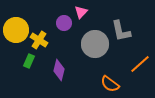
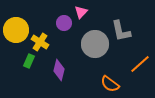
yellow cross: moved 1 px right, 2 px down
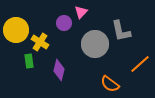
green rectangle: rotated 32 degrees counterclockwise
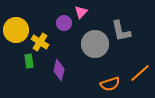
orange line: moved 9 px down
orange semicircle: rotated 54 degrees counterclockwise
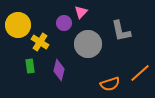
yellow circle: moved 2 px right, 5 px up
gray circle: moved 7 px left
green rectangle: moved 1 px right, 5 px down
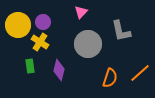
purple circle: moved 21 px left, 1 px up
orange semicircle: moved 6 px up; rotated 54 degrees counterclockwise
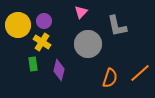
purple circle: moved 1 px right, 1 px up
gray L-shape: moved 4 px left, 5 px up
yellow cross: moved 2 px right
green rectangle: moved 3 px right, 2 px up
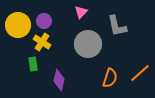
purple diamond: moved 10 px down
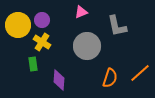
pink triangle: rotated 24 degrees clockwise
purple circle: moved 2 px left, 1 px up
gray circle: moved 1 px left, 2 px down
purple diamond: rotated 10 degrees counterclockwise
